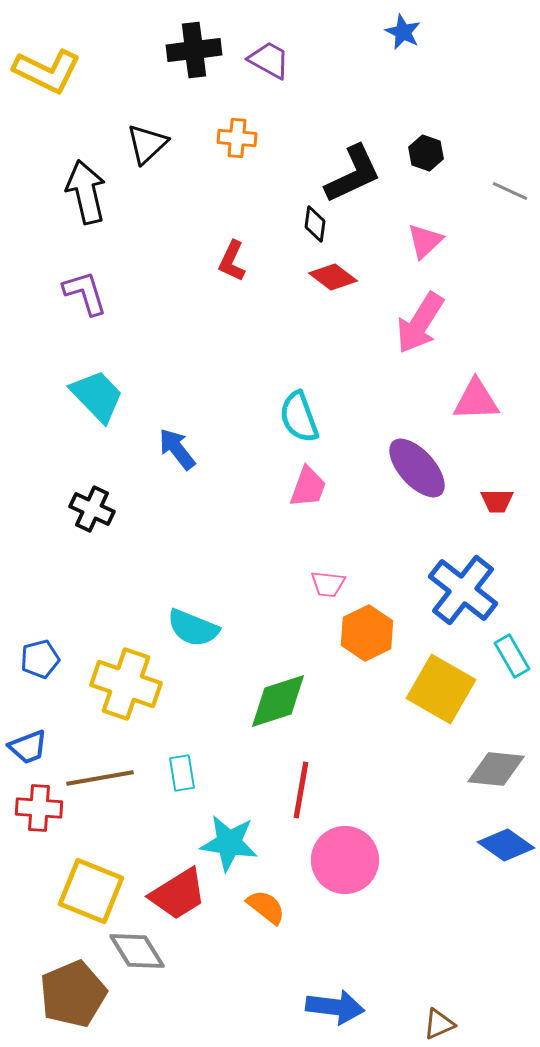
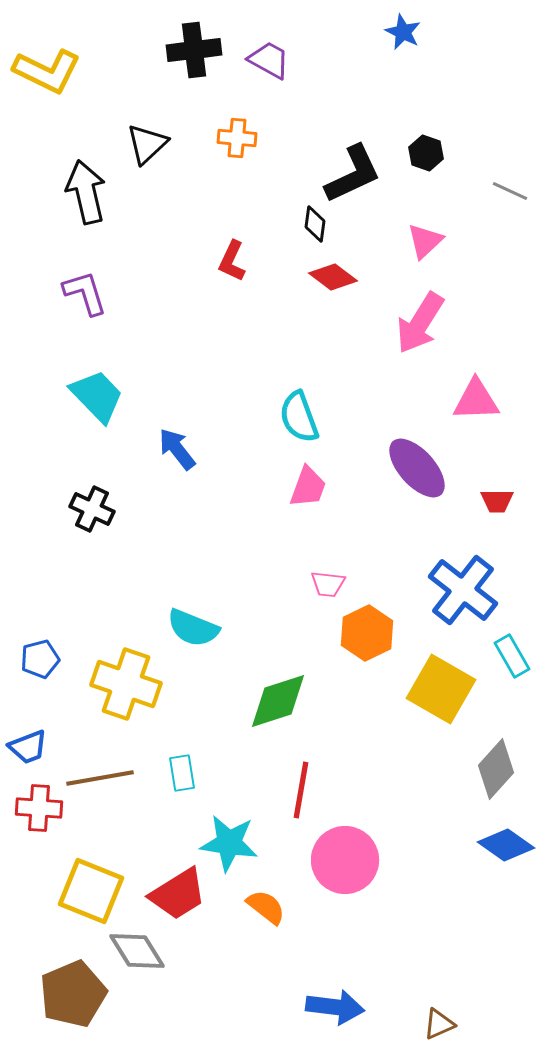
gray diamond at (496, 769): rotated 54 degrees counterclockwise
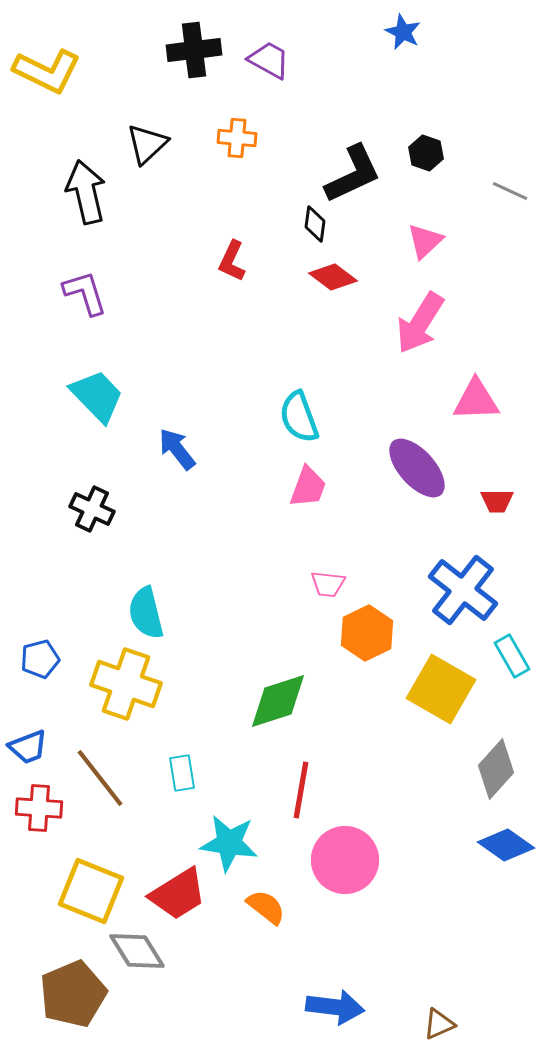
cyan semicircle at (193, 628): moved 47 px left, 15 px up; rotated 54 degrees clockwise
brown line at (100, 778): rotated 62 degrees clockwise
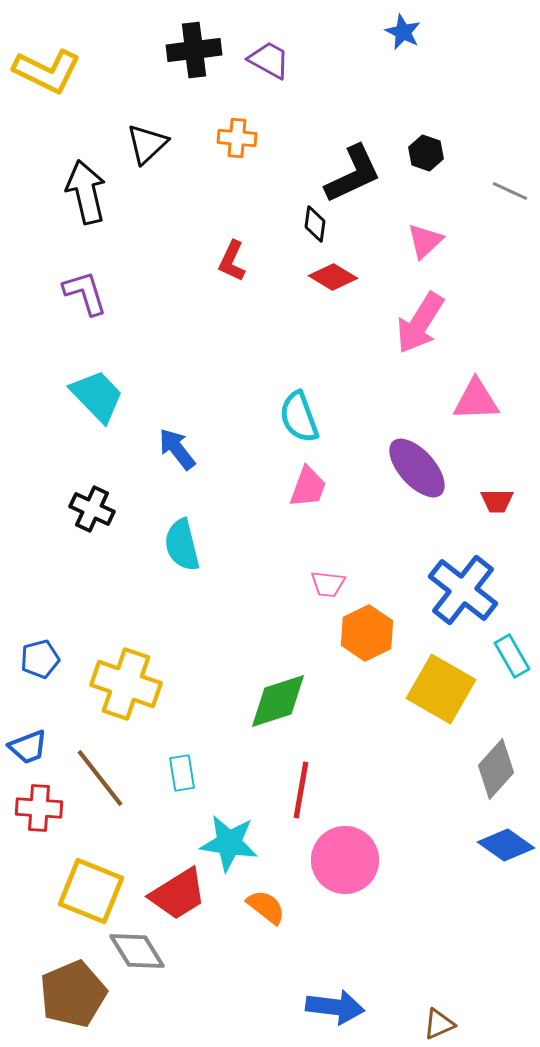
red diamond at (333, 277): rotated 6 degrees counterclockwise
cyan semicircle at (146, 613): moved 36 px right, 68 px up
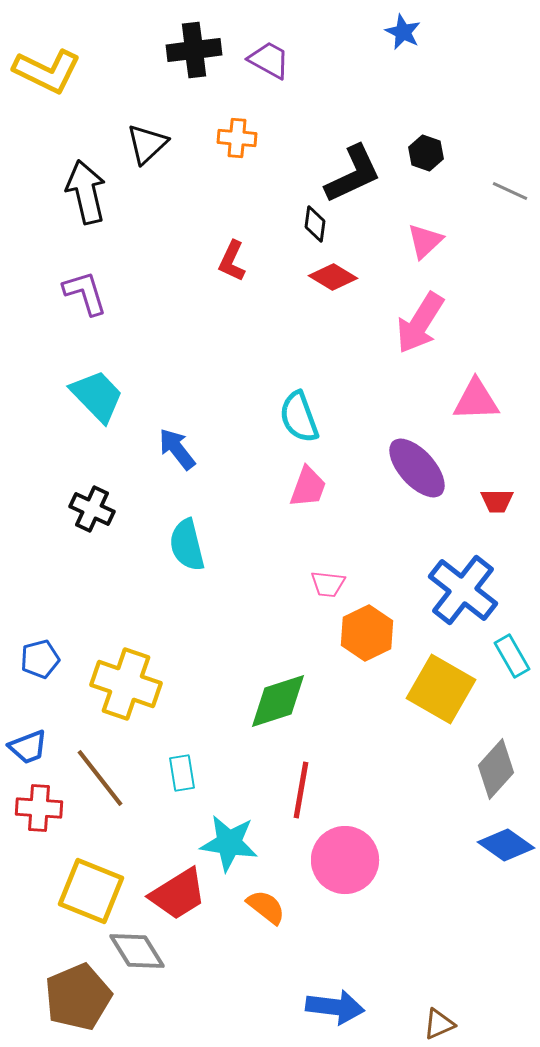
cyan semicircle at (182, 545): moved 5 px right
brown pentagon at (73, 994): moved 5 px right, 3 px down
